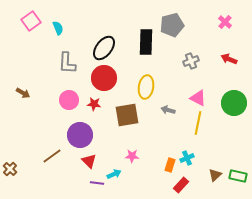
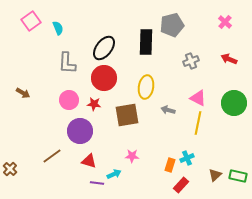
purple circle: moved 4 px up
red triangle: rotated 28 degrees counterclockwise
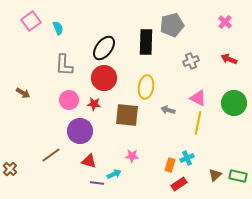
gray L-shape: moved 3 px left, 2 px down
brown square: rotated 15 degrees clockwise
brown line: moved 1 px left, 1 px up
red rectangle: moved 2 px left, 1 px up; rotated 14 degrees clockwise
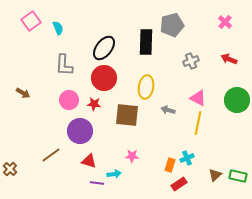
green circle: moved 3 px right, 3 px up
cyan arrow: rotated 16 degrees clockwise
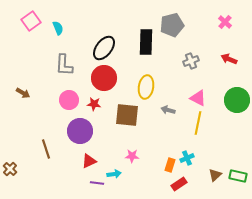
brown line: moved 5 px left, 6 px up; rotated 72 degrees counterclockwise
red triangle: rotated 42 degrees counterclockwise
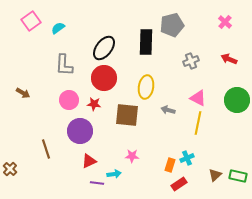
cyan semicircle: rotated 104 degrees counterclockwise
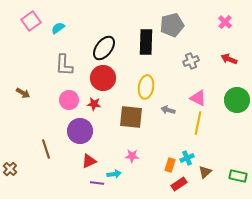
red circle: moved 1 px left
brown square: moved 4 px right, 2 px down
brown triangle: moved 10 px left, 3 px up
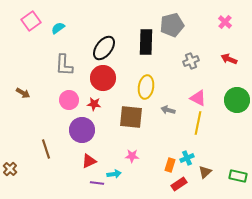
purple circle: moved 2 px right, 1 px up
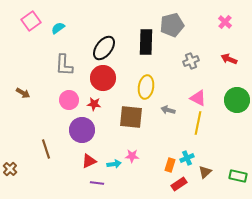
cyan arrow: moved 10 px up
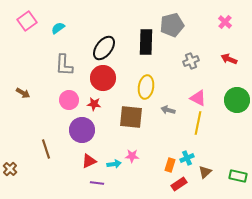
pink square: moved 4 px left
